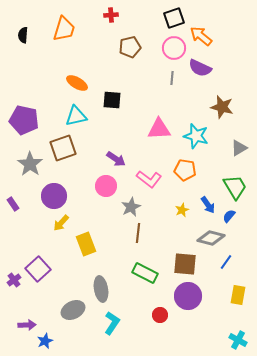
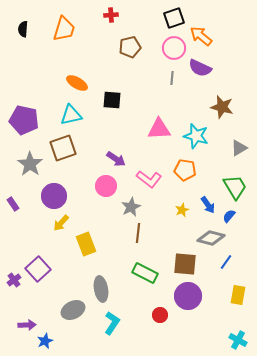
black semicircle at (23, 35): moved 6 px up
cyan triangle at (76, 116): moved 5 px left, 1 px up
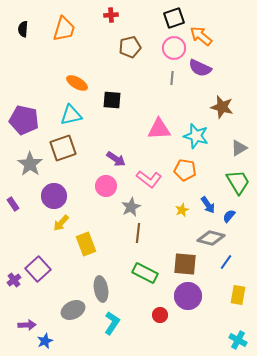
green trapezoid at (235, 187): moved 3 px right, 5 px up
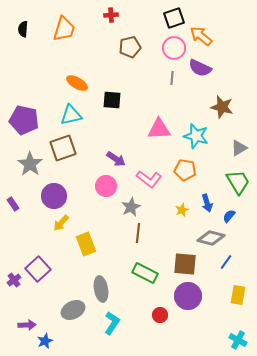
blue arrow at (208, 205): moved 1 px left, 2 px up; rotated 18 degrees clockwise
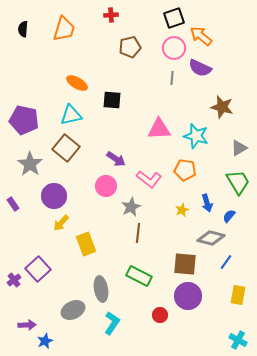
brown square at (63, 148): moved 3 px right; rotated 32 degrees counterclockwise
green rectangle at (145, 273): moved 6 px left, 3 px down
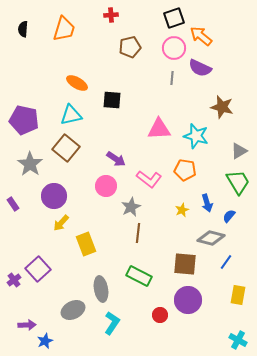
gray triangle at (239, 148): moved 3 px down
purple circle at (188, 296): moved 4 px down
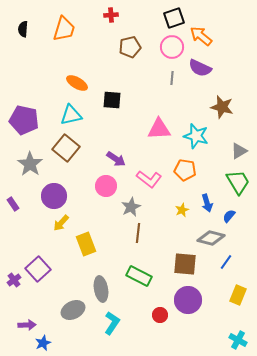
pink circle at (174, 48): moved 2 px left, 1 px up
yellow rectangle at (238, 295): rotated 12 degrees clockwise
blue star at (45, 341): moved 2 px left, 2 px down
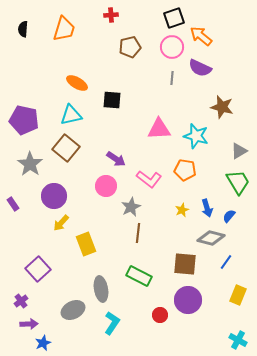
blue arrow at (207, 203): moved 5 px down
purple cross at (14, 280): moved 7 px right, 21 px down
purple arrow at (27, 325): moved 2 px right, 1 px up
